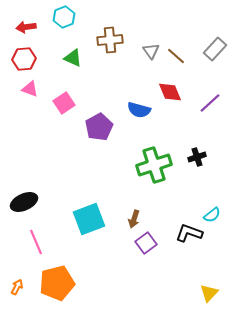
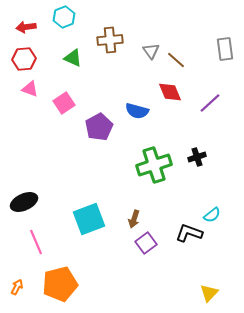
gray rectangle: moved 10 px right; rotated 50 degrees counterclockwise
brown line: moved 4 px down
blue semicircle: moved 2 px left, 1 px down
orange pentagon: moved 3 px right, 1 px down
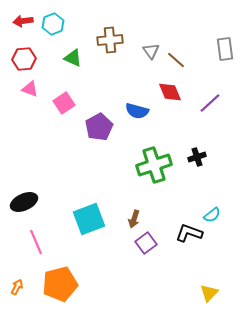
cyan hexagon: moved 11 px left, 7 px down
red arrow: moved 3 px left, 6 px up
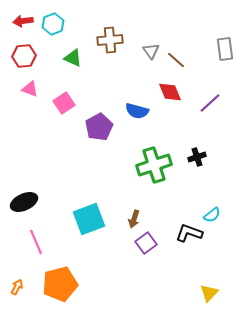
red hexagon: moved 3 px up
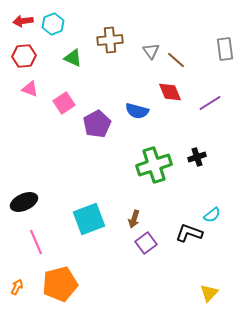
purple line: rotated 10 degrees clockwise
purple pentagon: moved 2 px left, 3 px up
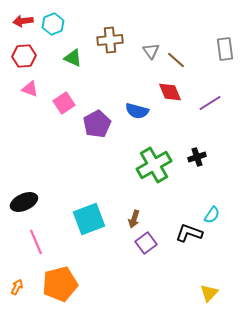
green cross: rotated 12 degrees counterclockwise
cyan semicircle: rotated 18 degrees counterclockwise
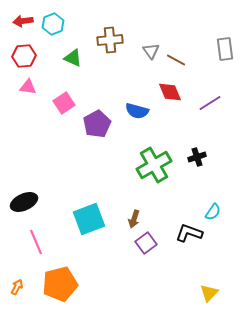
brown line: rotated 12 degrees counterclockwise
pink triangle: moved 2 px left, 2 px up; rotated 12 degrees counterclockwise
cyan semicircle: moved 1 px right, 3 px up
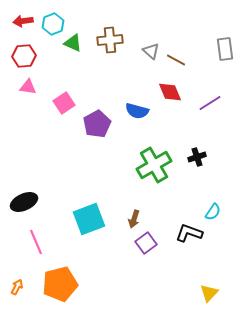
gray triangle: rotated 12 degrees counterclockwise
green triangle: moved 15 px up
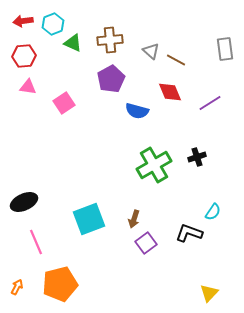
purple pentagon: moved 14 px right, 45 px up
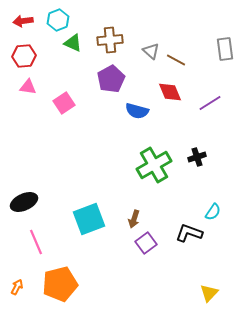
cyan hexagon: moved 5 px right, 4 px up
